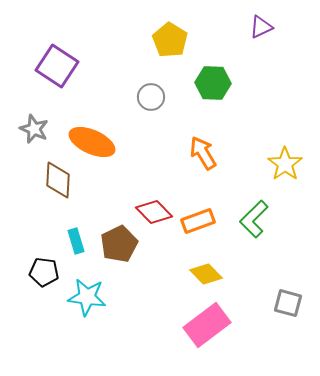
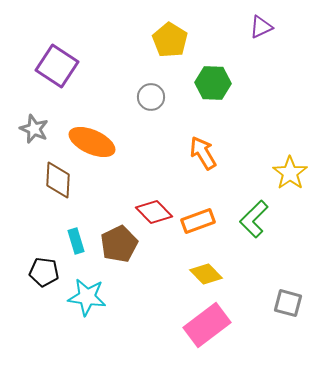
yellow star: moved 5 px right, 9 px down
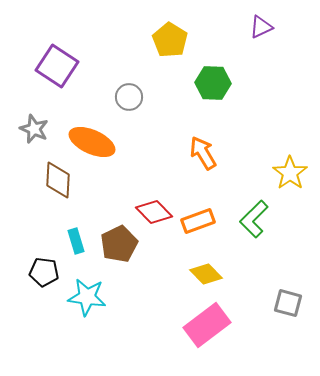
gray circle: moved 22 px left
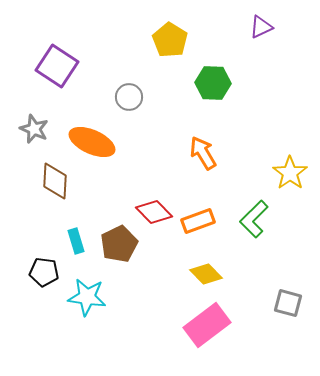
brown diamond: moved 3 px left, 1 px down
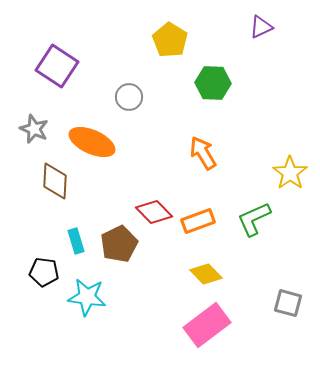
green L-shape: rotated 21 degrees clockwise
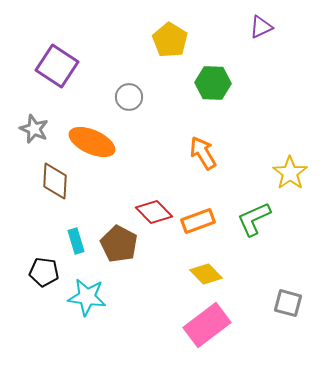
brown pentagon: rotated 18 degrees counterclockwise
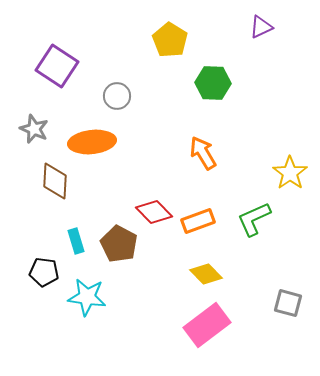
gray circle: moved 12 px left, 1 px up
orange ellipse: rotated 30 degrees counterclockwise
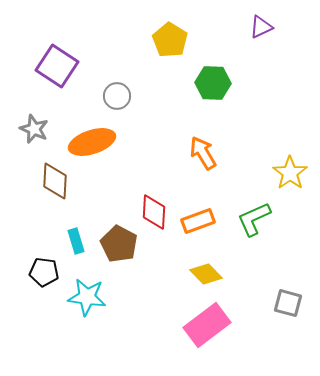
orange ellipse: rotated 12 degrees counterclockwise
red diamond: rotated 48 degrees clockwise
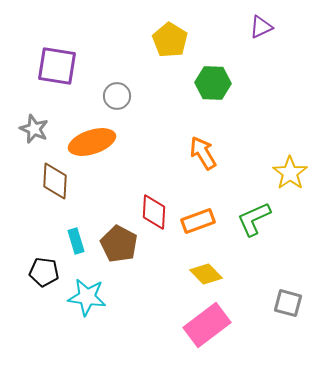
purple square: rotated 24 degrees counterclockwise
